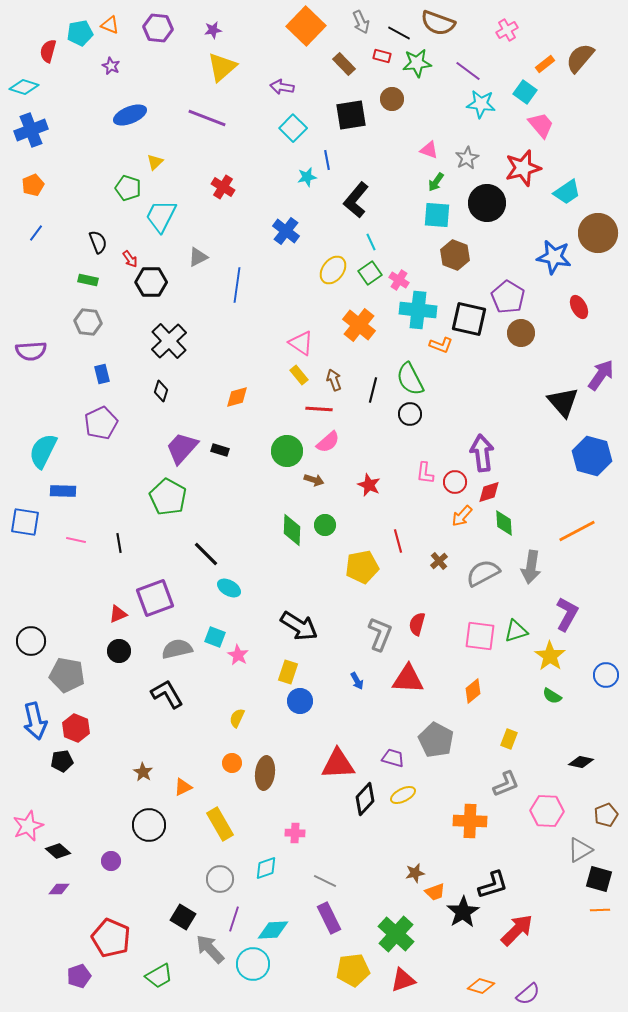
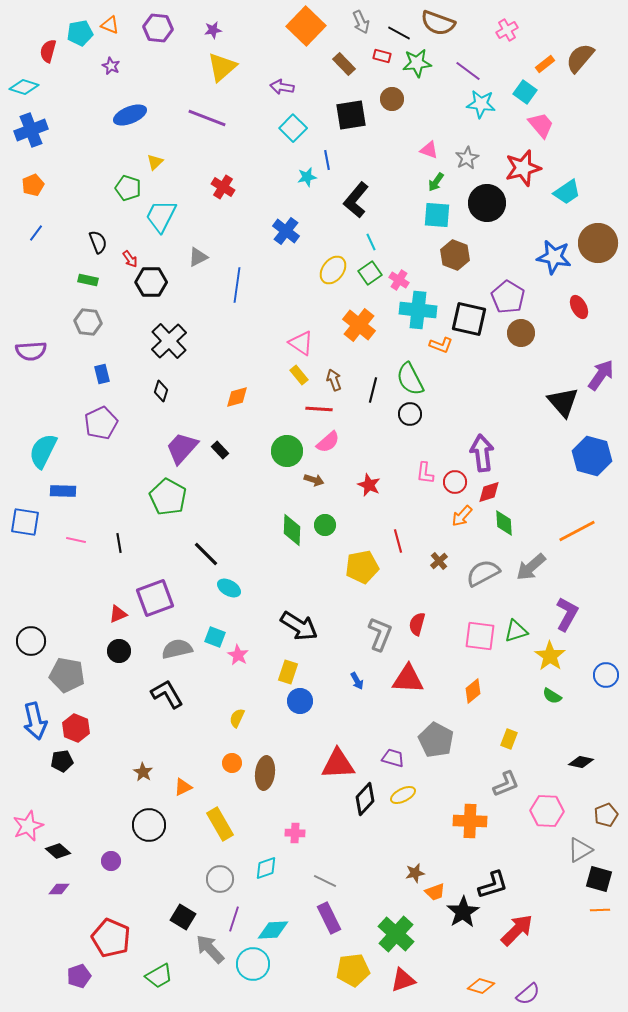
brown circle at (598, 233): moved 10 px down
black rectangle at (220, 450): rotated 30 degrees clockwise
gray arrow at (531, 567): rotated 40 degrees clockwise
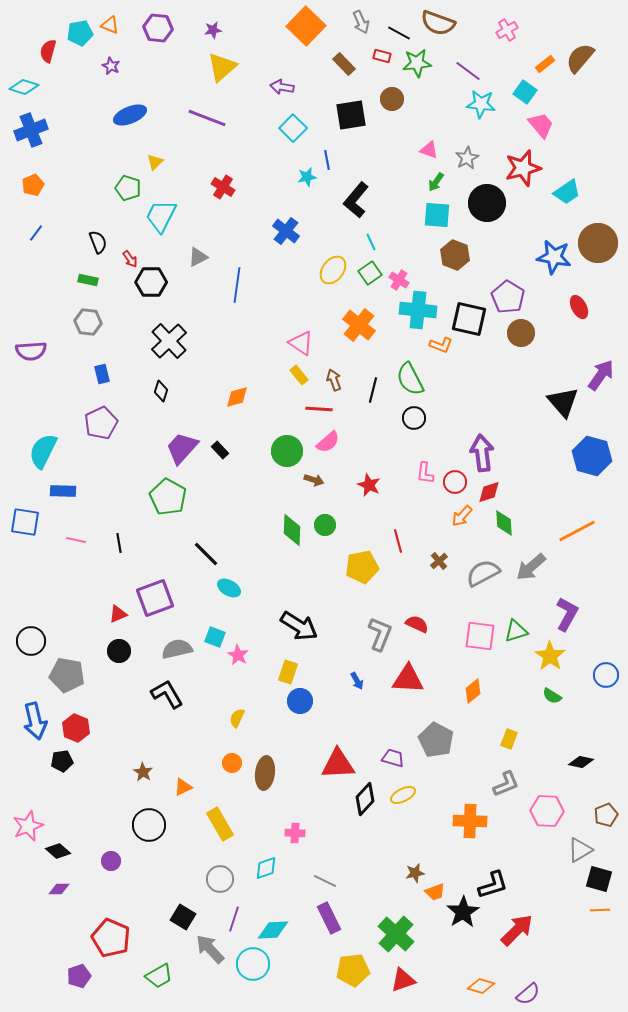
black circle at (410, 414): moved 4 px right, 4 px down
red semicircle at (417, 624): rotated 100 degrees clockwise
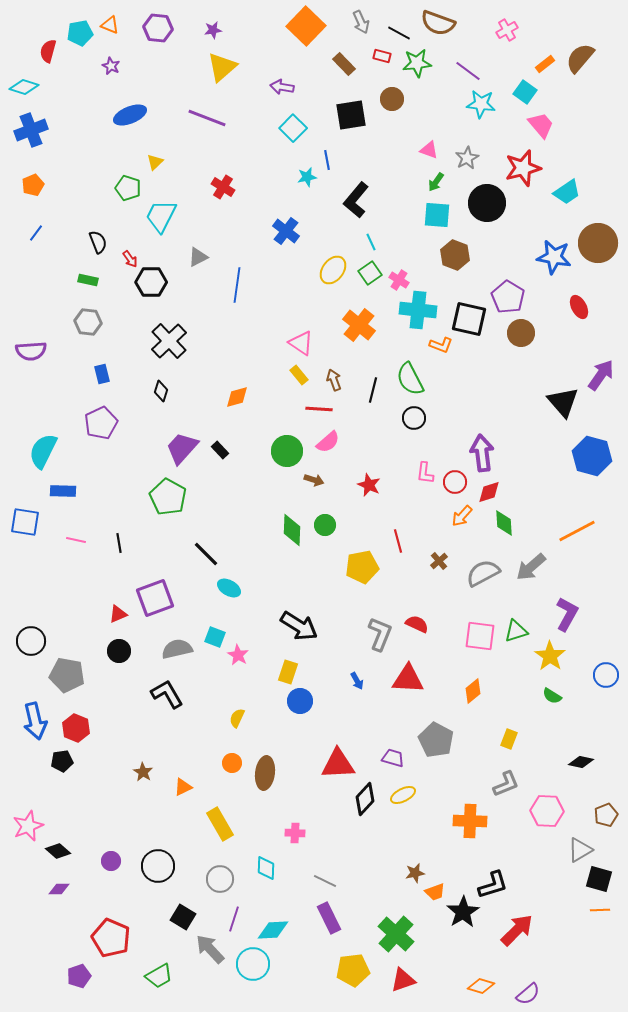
black circle at (149, 825): moved 9 px right, 41 px down
cyan diamond at (266, 868): rotated 70 degrees counterclockwise
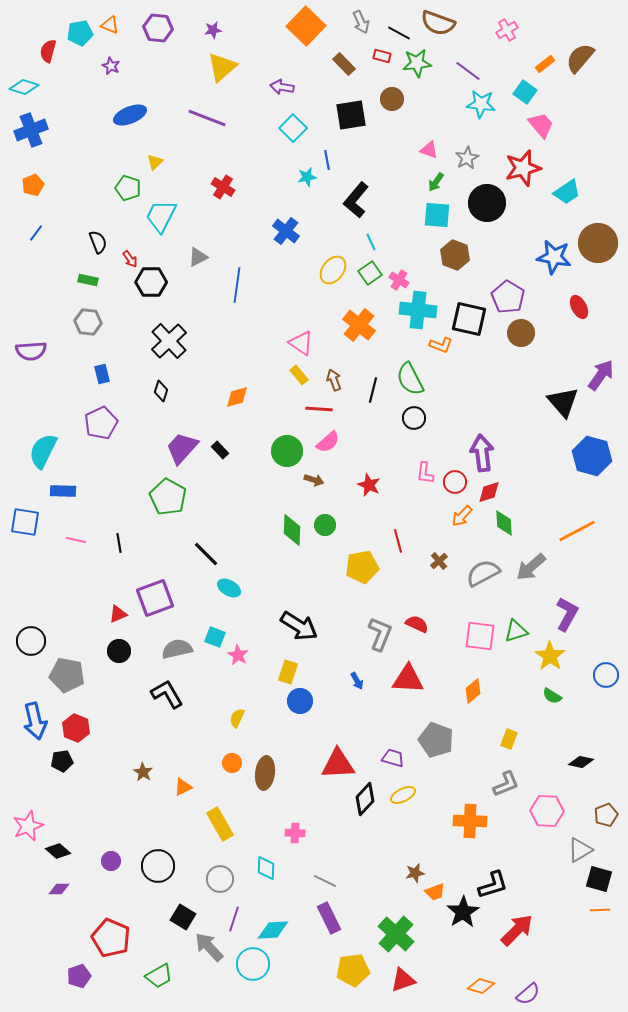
gray pentagon at (436, 740): rotated 8 degrees counterclockwise
gray arrow at (210, 949): moved 1 px left, 2 px up
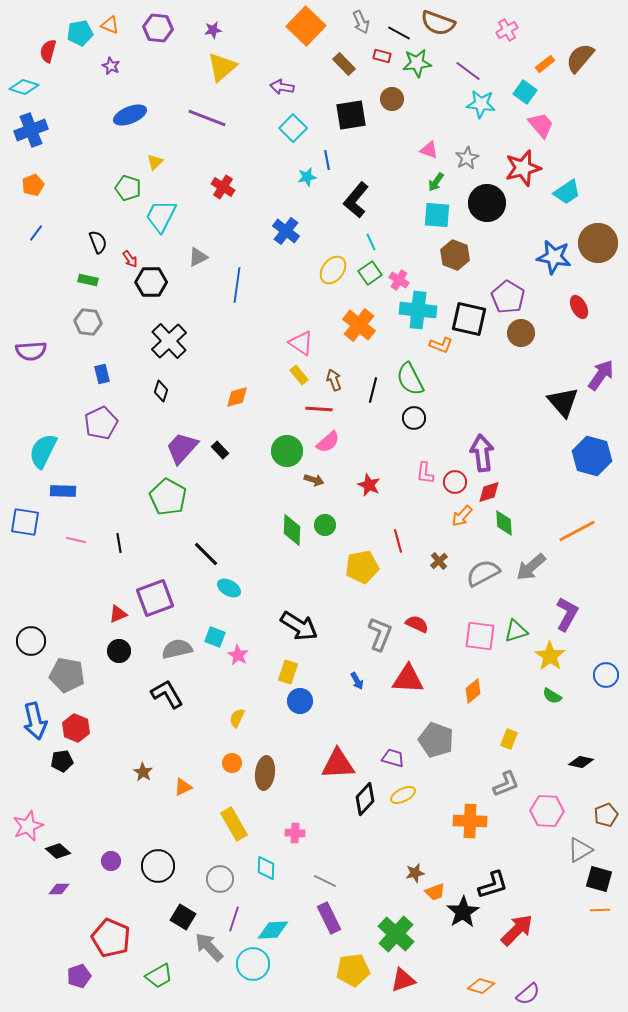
yellow rectangle at (220, 824): moved 14 px right
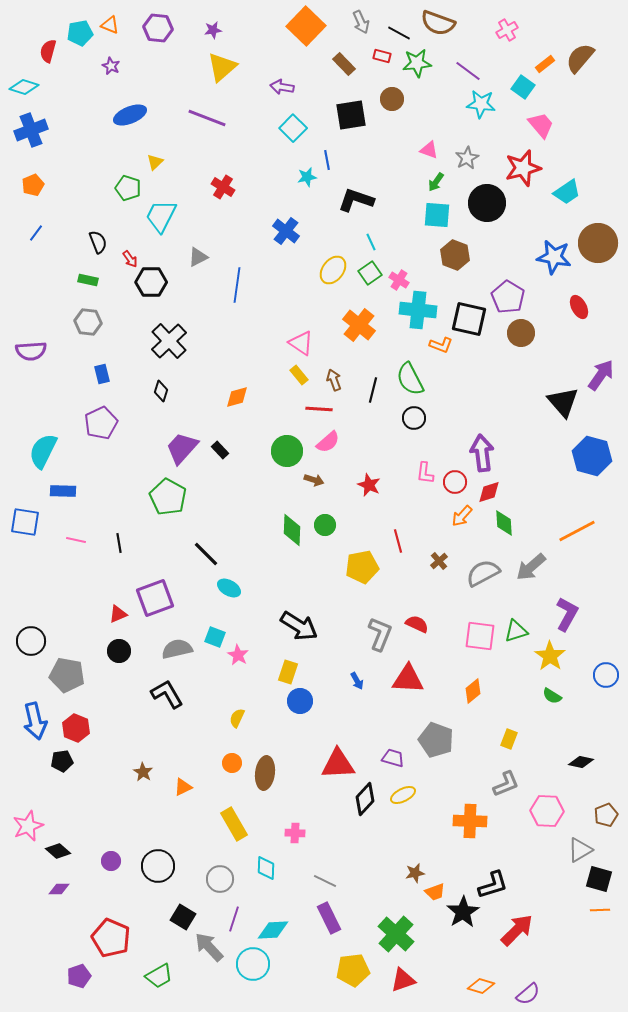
cyan square at (525, 92): moved 2 px left, 5 px up
black L-shape at (356, 200): rotated 69 degrees clockwise
